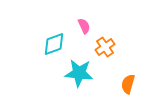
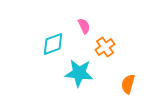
cyan diamond: moved 1 px left
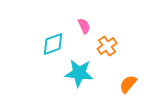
orange cross: moved 2 px right, 1 px up
orange semicircle: rotated 24 degrees clockwise
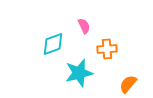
orange cross: moved 3 px down; rotated 30 degrees clockwise
cyan star: rotated 20 degrees counterclockwise
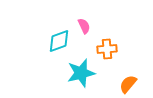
cyan diamond: moved 6 px right, 3 px up
cyan star: moved 2 px right
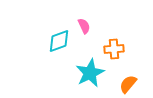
orange cross: moved 7 px right
cyan star: moved 9 px right; rotated 12 degrees counterclockwise
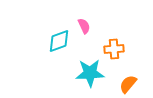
cyan star: rotated 24 degrees clockwise
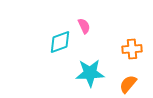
cyan diamond: moved 1 px right, 1 px down
orange cross: moved 18 px right
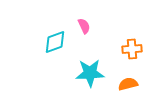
cyan diamond: moved 5 px left
orange semicircle: rotated 36 degrees clockwise
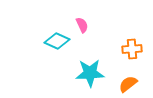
pink semicircle: moved 2 px left, 1 px up
cyan diamond: moved 2 px right, 1 px up; rotated 45 degrees clockwise
orange semicircle: rotated 24 degrees counterclockwise
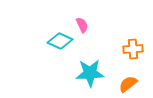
cyan diamond: moved 3 px right
orange cross: moved 1 px right
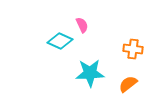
orange cross: rotated 12 degrees clockwise
